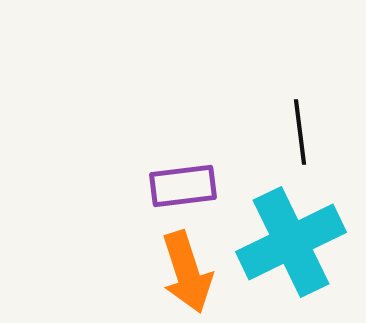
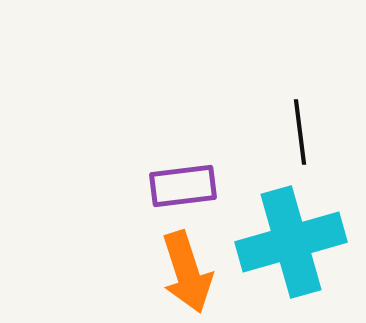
cyan cross: rotated 10 degrees clockwise
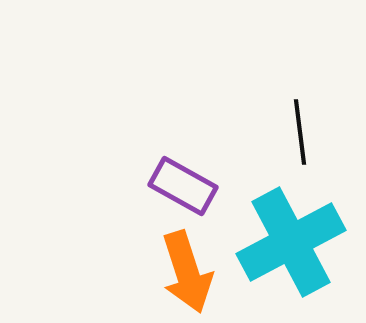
purple rectangle: rotated 36 degrees clockwise
cyan cross: rotated 12 degrees counterclockwise
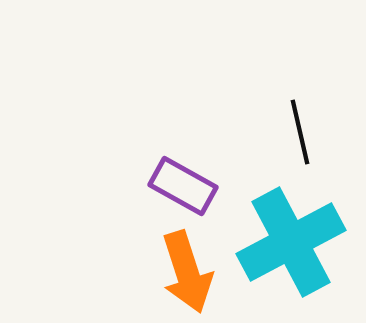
black line: rotated 6 degrees counterclockwise
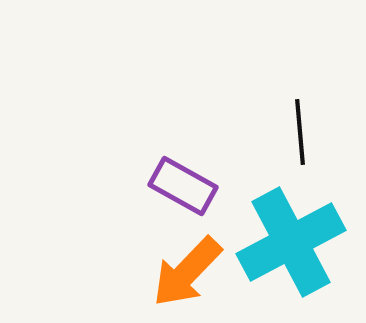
black line: rotated 8 degrees clockwise
orange arrow: rotated 62 degrees clockwise
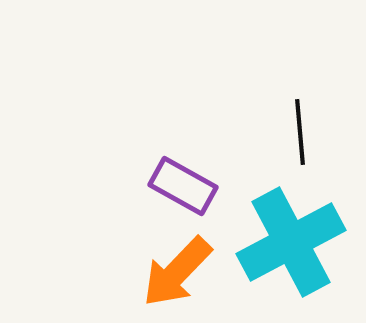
orange arrow: moved 10 px left
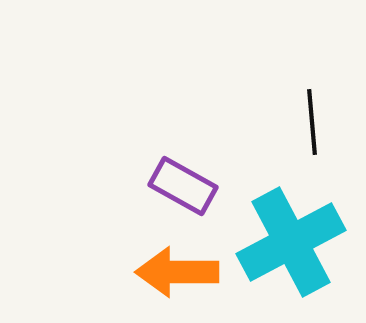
black line: moved 12 px right, 10 px up
orange arrow: rotated 46 degrees clockwise
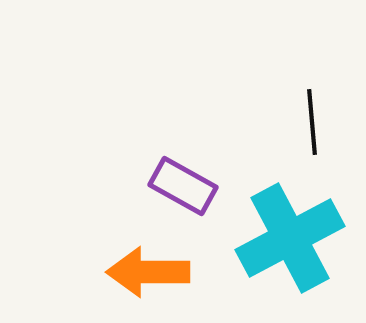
cyan cross: moved 1 px left, 4 px up
orange arrow: moved 29 px left
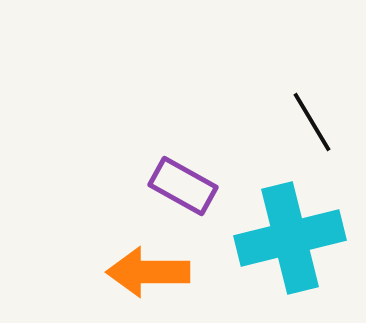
black line: rotated 26 degrees counterclockwise
cyan cross: rotated 14 degrees clockwise
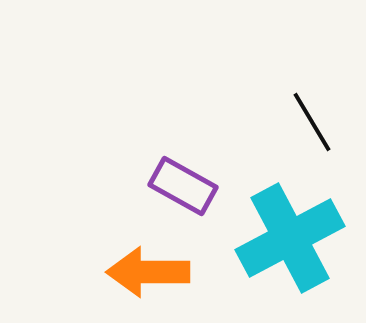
cyan cross: rotated 14 degrees counterclockwise
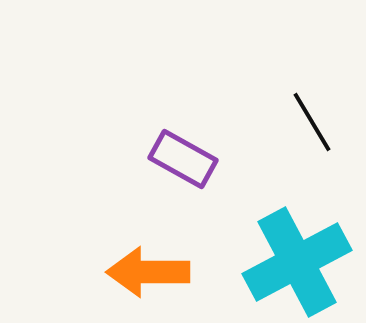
purple rectangle: moved 27 px up
cyan cross: moved 7 px right, 24 px down
